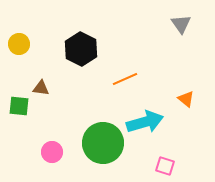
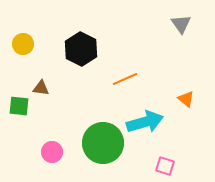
yellow circle: moved 4 px right
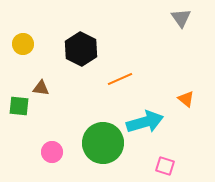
gray triangle: moved 6 px up
orange line: moved 5 px left
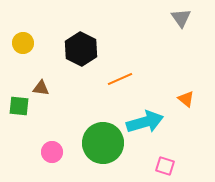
yellow circle: moved 1 px up
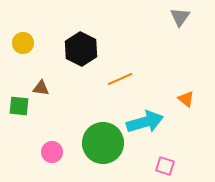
gray triangle: moved 1 px left, 1 px up; rotated 10 degrees clockwise
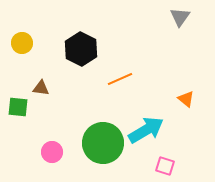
yellow circle: moved 1 px left
green square: moved 1 px left, 1 px down
cyan arrow: moved 1 px right, 8 px down; rotated 15 degrees counterclockwise
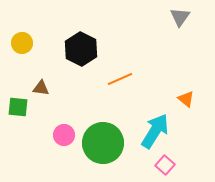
cyan arrow: moved 9 px right, 1 px down; rotated 27 degrees counterclockwise
pink circle: moved 12 px right, 17 px up
pink square: moved 1 px up; rotated 24 degrees clockwise
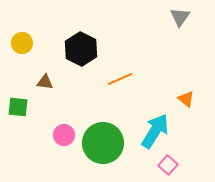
brown triangle: moved 4 px right, 6 px up
pink square: moved 3 px right
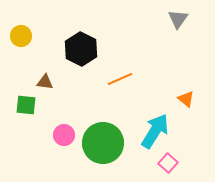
gray triangle: moved 2 px left, 2 px down
yellow circle: moved 1 px left, 7 px up
green square: moved 8 px right, 2 px up
pink square: moved 2 px up
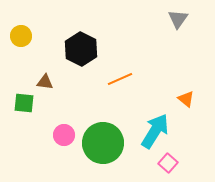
green square: moved 2 px left, 2 px up
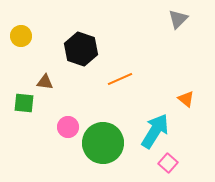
gray triangle: rotated 10 degrees clockwise
black hexagon: rotated 8 degrees counterclockwise
pink circle: moved 4 px right, 8 px up
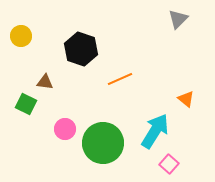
green square: moved 2 px right, 1 px down; rotated 20 degrees clockwise
pink circle: moved 3 px left, 2 px down
pink square: moved 1 px right, 1 px down
